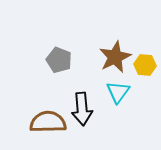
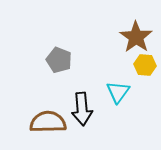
brown star: moved 21 px right, 20 px up; rotated 12 degrees counterclockwise
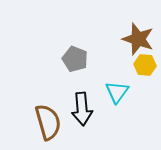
brown star: moved 2 px right, 2 px down; rotated 16 degrees counterclockwise
gray pentagon: moved 16 px right, 1 px up
cyan triangle: moved 1 px left
brown semicircle: rotated 75 degrees clockwise
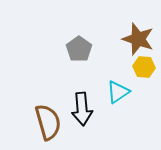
gray pentagon: moved 4 px right, 10 px up; rotated 15 degrees clockwise
yellow hexagon: moved 1 px left, 2 px down
cyan triangle: moved 1 px right; rotated 20 degrees clockwise
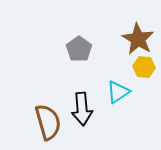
brown star: rotated 12 degrees clockwise
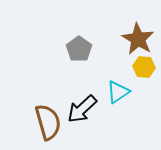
black arrow: rotated 52 degrees clockwise
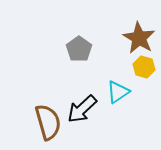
brown star: moved 1 px right, 1 px up
yellow hexagon: rotated 10 degrees clockwise
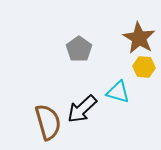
yellow hexagon: rotated 10 degrees counterclockwise
cyan triangle: rotated 50 degrees clockwise
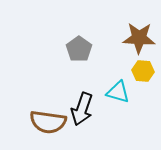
brown star: rotated 28 degrees counterclockwise
yellow hexagon: moved 1 px left, 4 px down
black arrow: rotated 28 degrees counterclockwise
brown semicircle: rotated 114 degrees clockwise
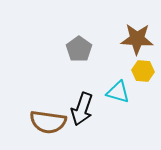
brown star: moved 2 px left, 1 px down
